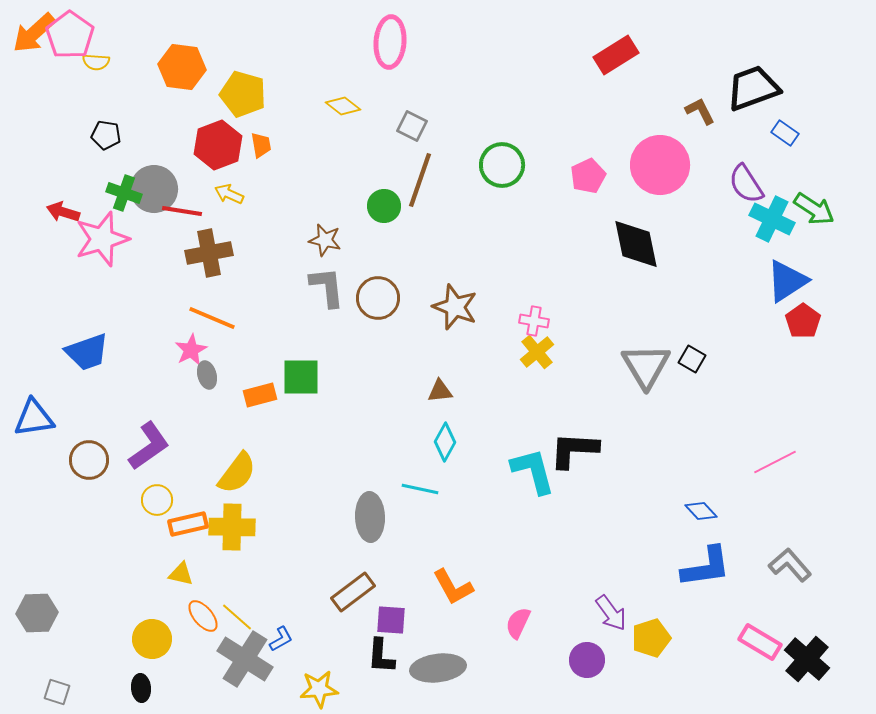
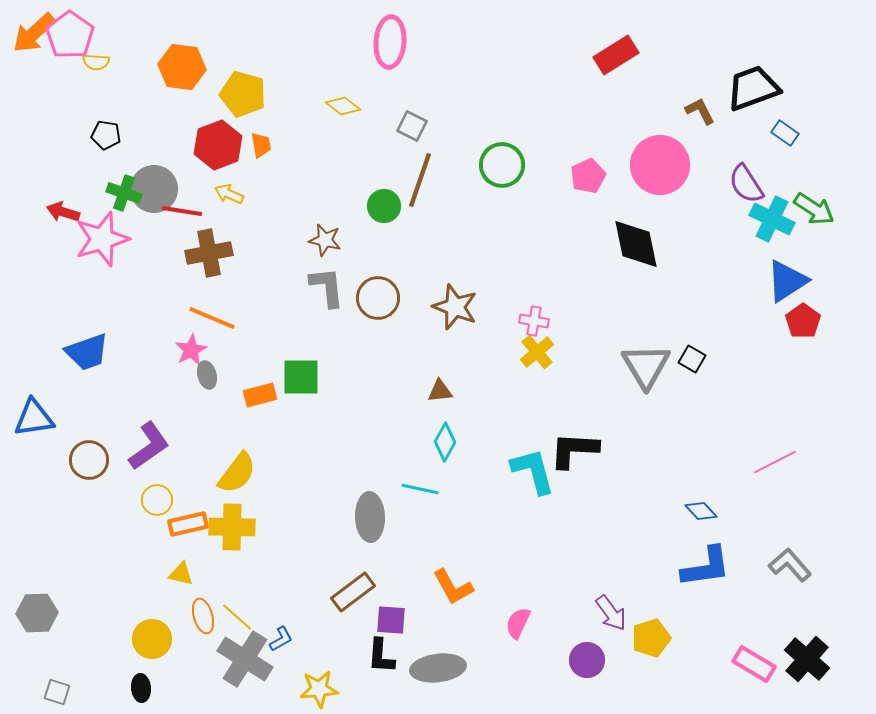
orange ellipse at (203, 616): rotated 24 degrees clockwise
pink rectangle at (760, 642): moved 6 px left, 22 px down
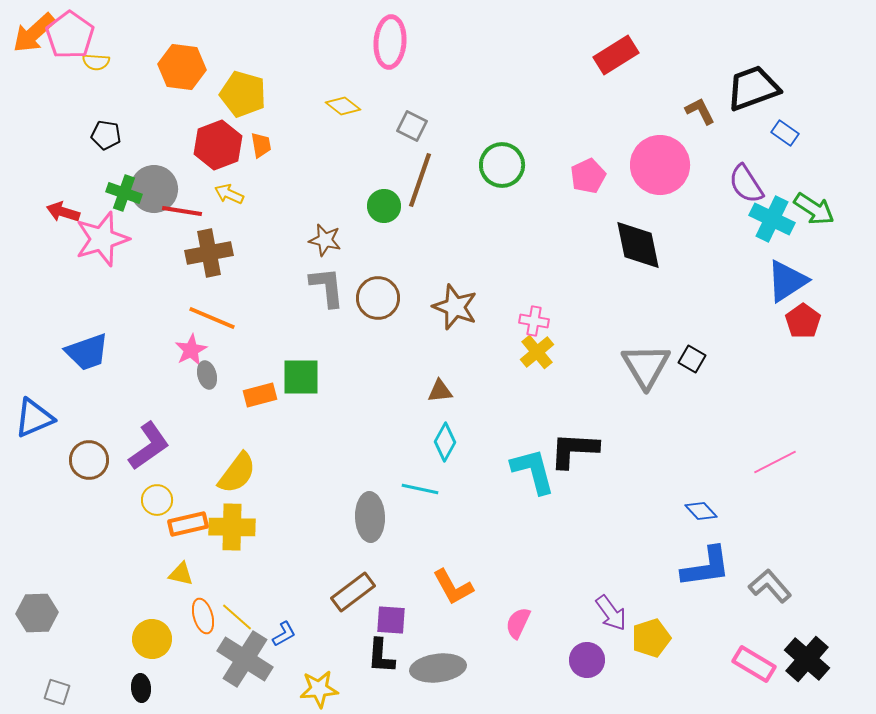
black diamond at (636, 244): moved 2 px right, 1 px down
blue triangle at (34, 418): rotated 15 degrees counterclockwise
gray L-shape at (790, 565): moved 20 px left, 21 px down
blue L-shape at (281, 639): moved 3 px right, 5 px up
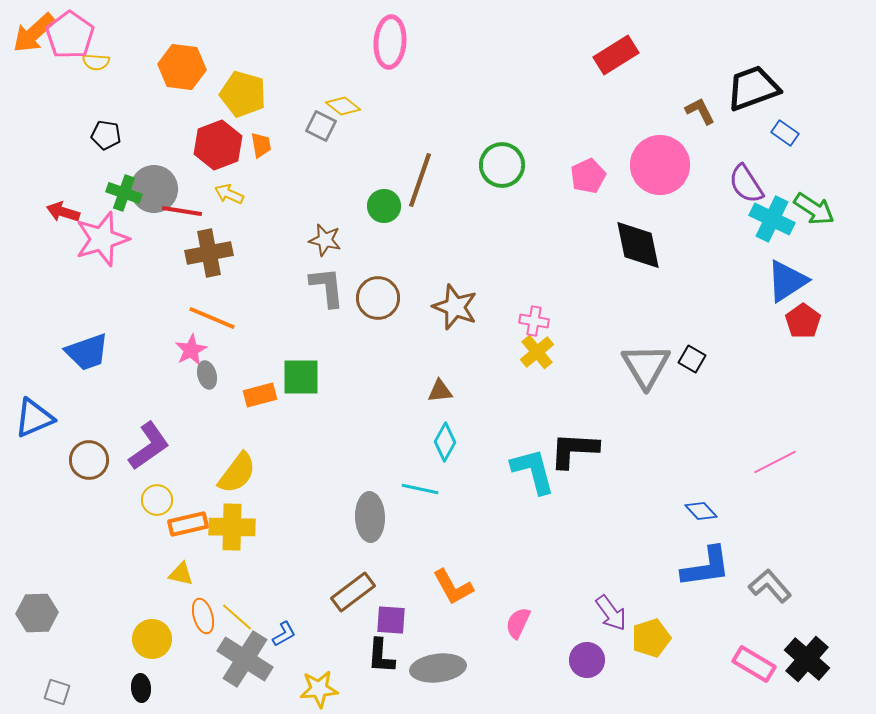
gray square at (412, 126): moved 91 px left
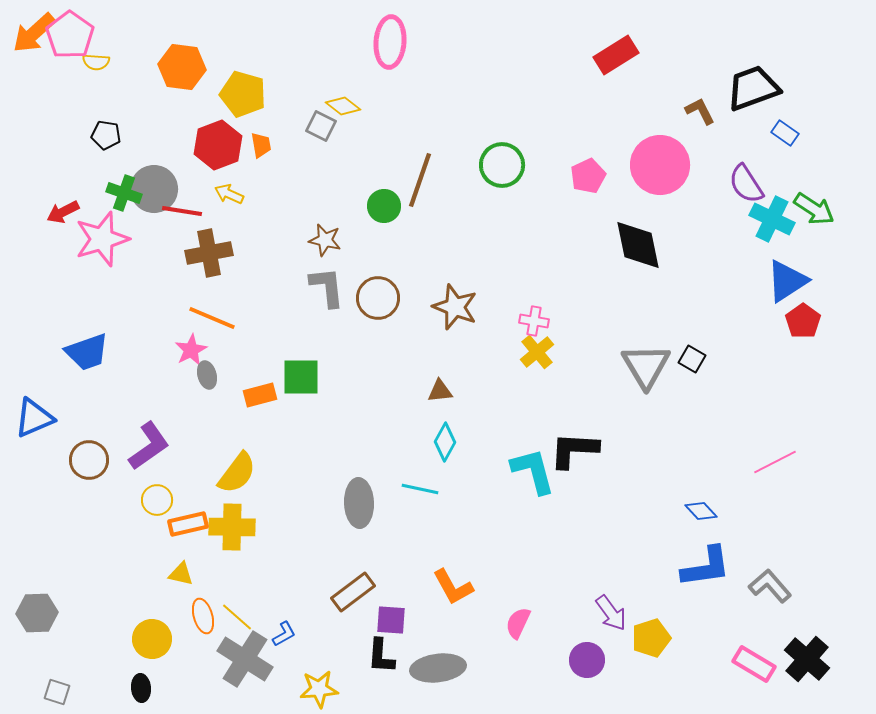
red arrow at (63, 212): rotated 44 degrees counterclockwise
gray ellipse at (370, 517): moved 11 px left, 14 px up
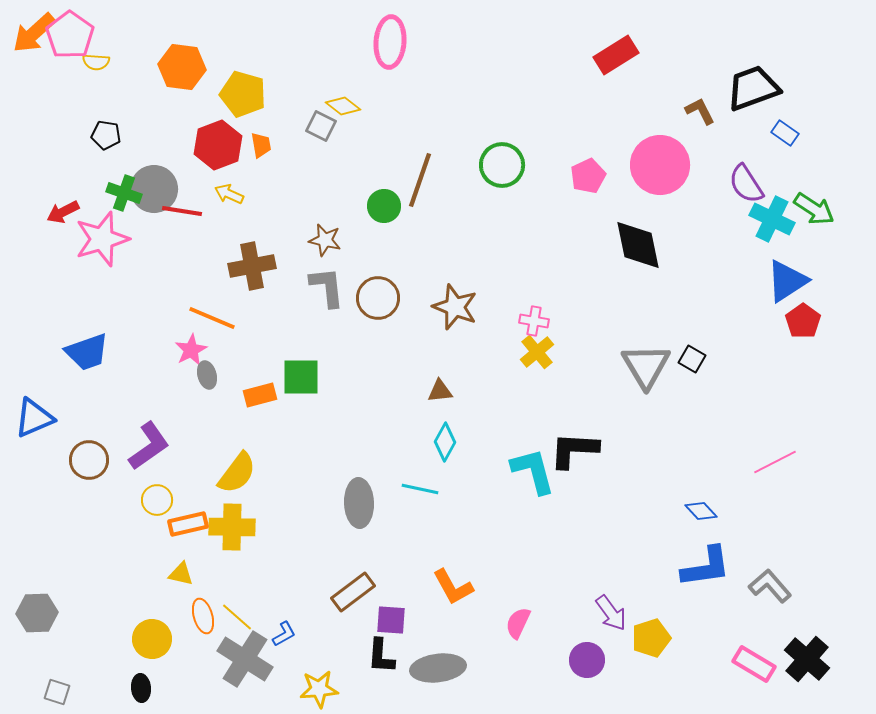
brown cross at (209, 253): moved 43 px right, 13 px down
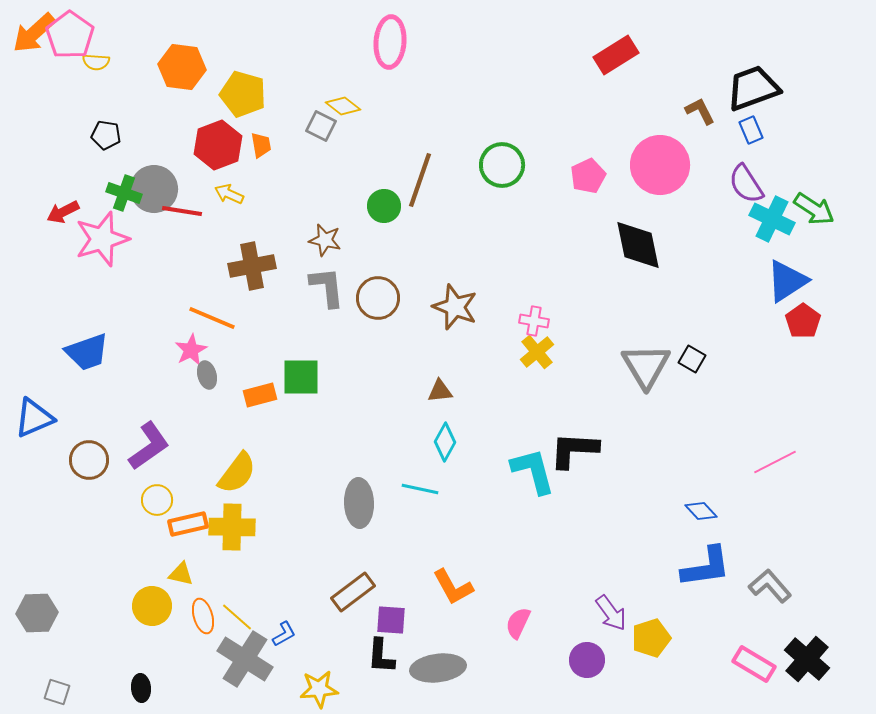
blue rectangle at (785, 133): moved 34 px left, 3 px up; rotated 32 degrees clockwise
yellow circle at (152, 639): moved 33 px up
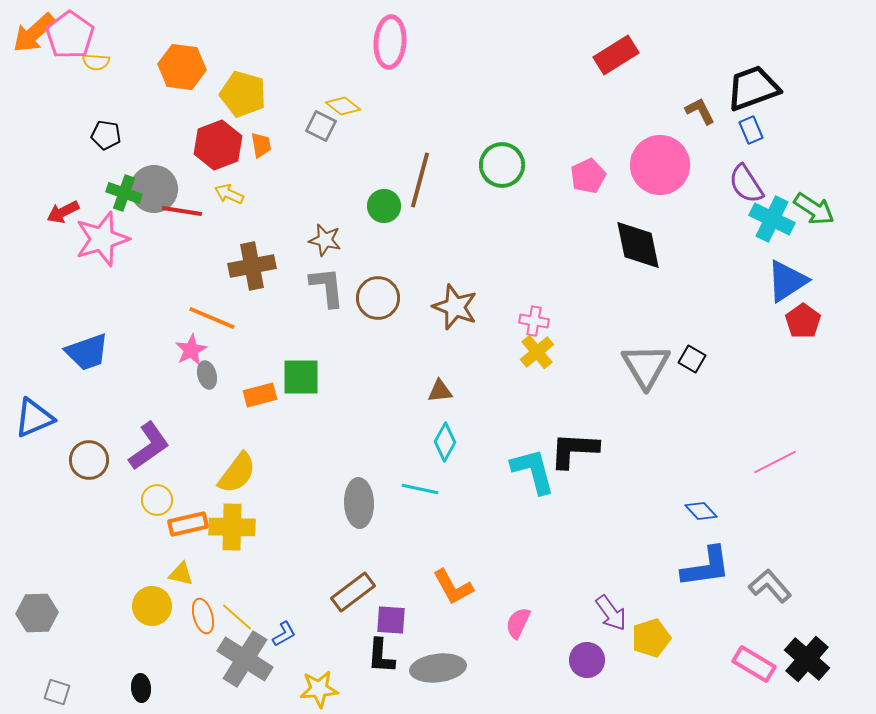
brown line at (420, 180): rotated 4 degrees counterclockwise
